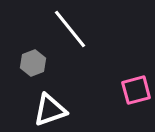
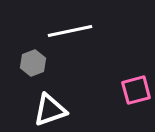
white line: moved 2 px down; rotated 63 degrees counterclockwise
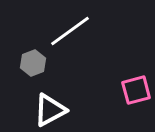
white line: rotated 24 degrees counterclockwise
white triangle: rotated 9 degrees counterclockwise
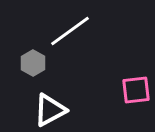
gray hexagon: rotated 10 degrees counterclockwise
pink square: rotated 8 degrees clockwise
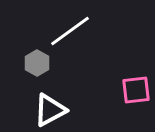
gray hexagon: moved 4 px right
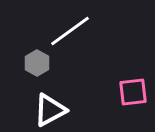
pink square: moved 3 px left, 2 px down
